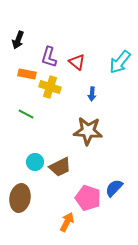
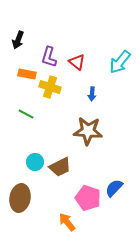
orange arrow: rotated 66 degrees counterclockwise
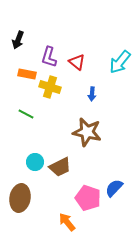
brown star: moved 1 px left, 1 px down; rotated 8 degrees clockwise
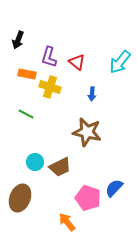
brown ellipse: rotated 12 degrees clockwise
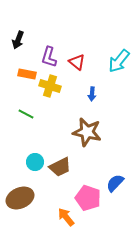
cyan arrow: moved 1 px left, 1 px up
yellow cross: moved 1 px up
blue semicircle: moved 1 px right, 5 px up
brown ellipse: rotated 44 degrees clockwise
orange arrow: moved 1 px left, 5 px up
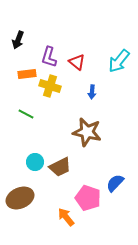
orange rectangle: rotated 18 degrees counterclockwise
blue arrow: moved 2 px up
